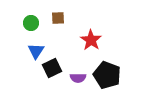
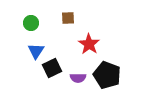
brown square: moved 10 px right
red star: moved 2 px left, 4 px down
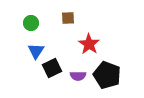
purple semicircle: moved 2 px up
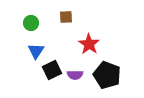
brown square: moved 2 px left, 1 px up
black square: moved 2 px down
purple semicircle: moved 3 px left, 1 px up
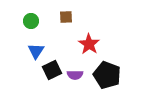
green circle: moved 2 px up
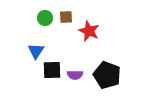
green circle: moved 14 px right, 3 px up
red star: moved 13 px up; rotated 10 degrees counterclockwise
black square: rotated 24 degrees clockwise
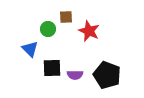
green circle: moved 3 px right, 11 px down
blue triangle: moved 6 px left, 2 px up; rotated 18 degrees counterclockwise
black square: moved 2 px up
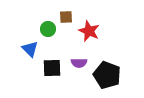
purple semicircle: moved 4 px right, 12 px up
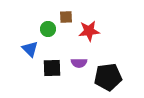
red star: rotated 30 degrees counterclockwise
black pentagon: moved 1 px right, 2 px down; rotated 28 degrees counterclockwise
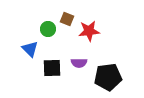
brown square: moved 1 px right, 2 px down; rotated 24 degrees clockwise
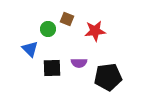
red star: moved 6 px right
